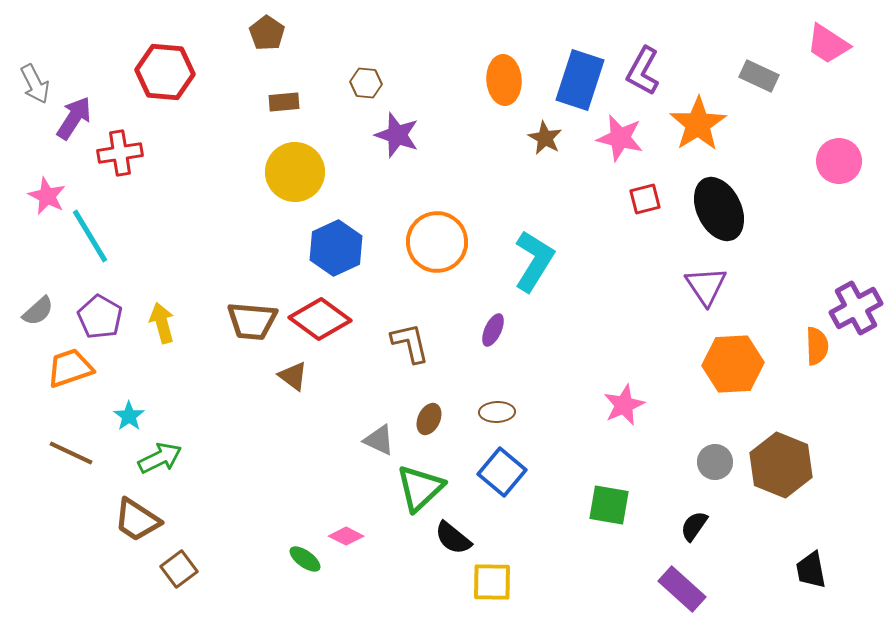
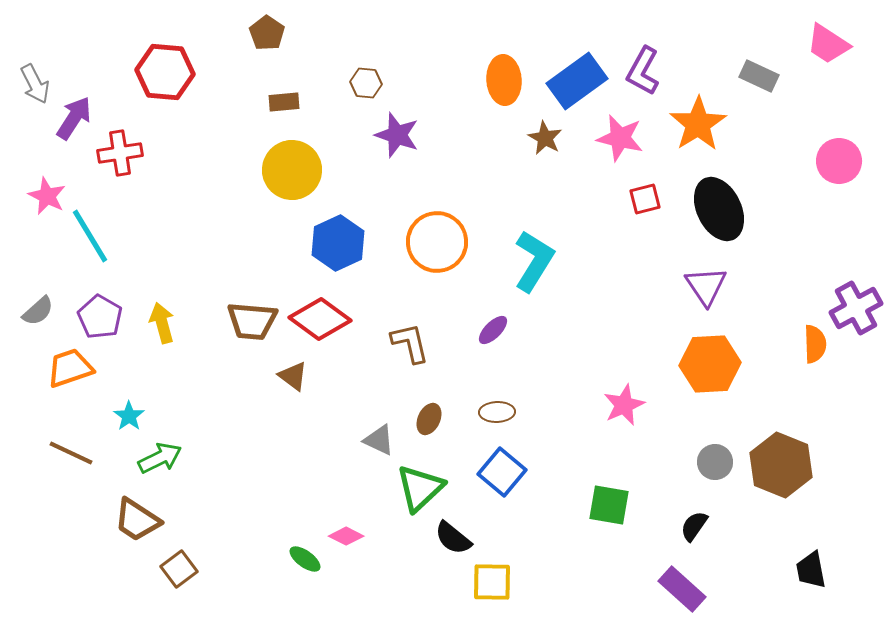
blue rectangle at (580, 80): moved 3 px left, 1 px down; rotated 36 degrees clockwise
yellow circle at (295, 172): moved 3 px left, 2 px up
blue hexagon at (336, 248): moved 2 px right, 5 px up
purple ellipse at (493, 330): rotated 20 degrees clockwise
orange semicircle at (817, 346): moved 2 px left, 2 px up
orange hexagon at (733, 364): moved 23 px left
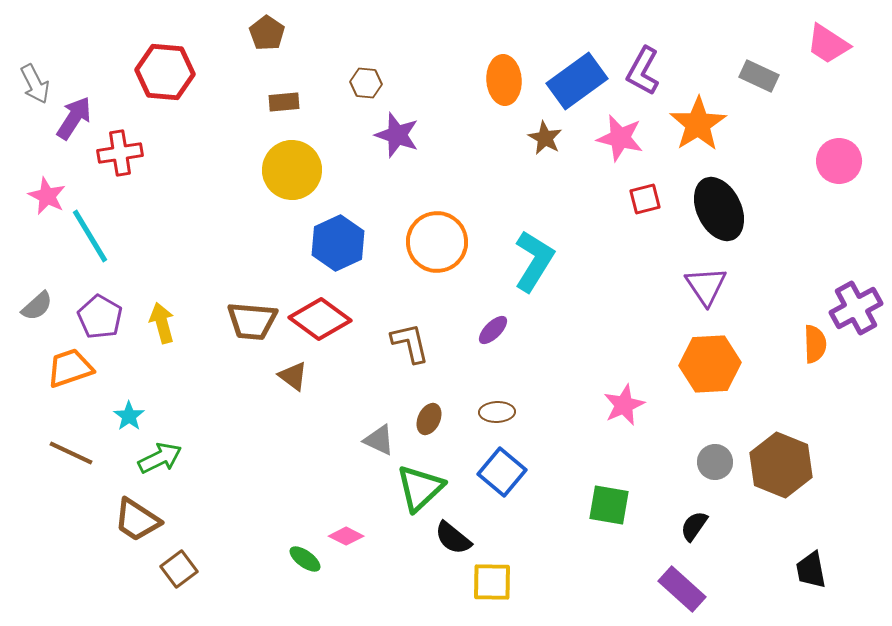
gray semicircle at (38, 311): moved 1 px left, 5 px up
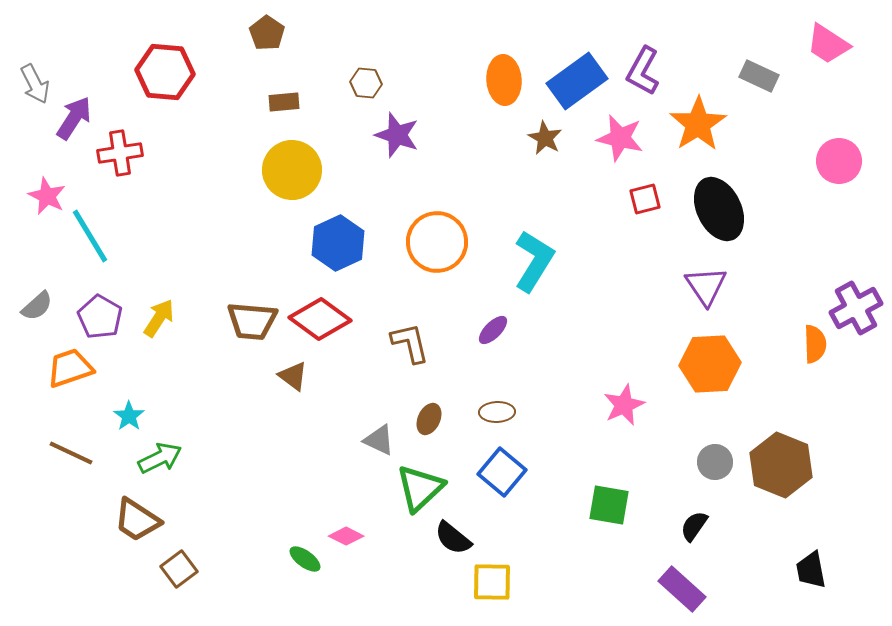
yellow arrow at (162, 323): moved 3 px left, 5 px up; rotated 48 degrees clockwise
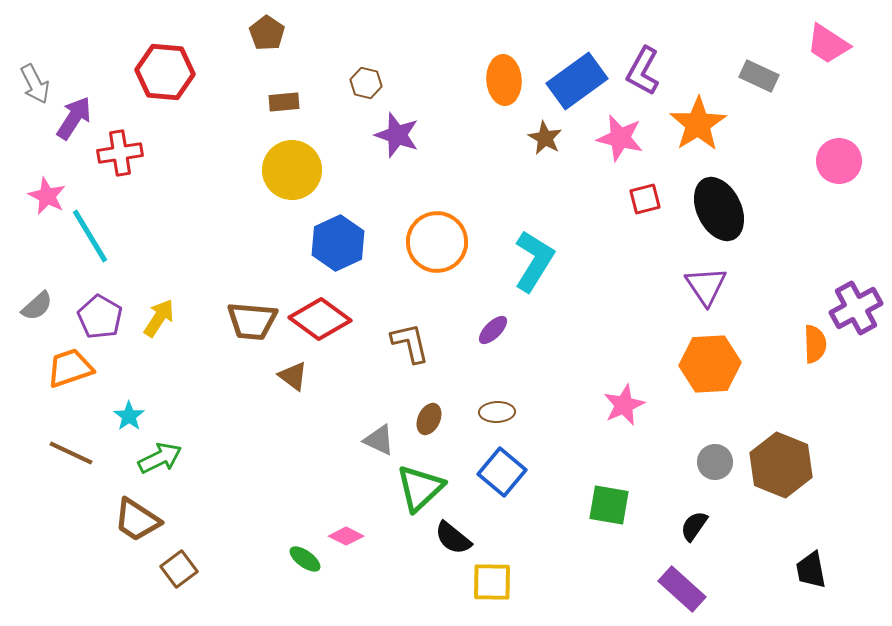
brown hexagon at (366, 83): rotated 8 degrees clockwise
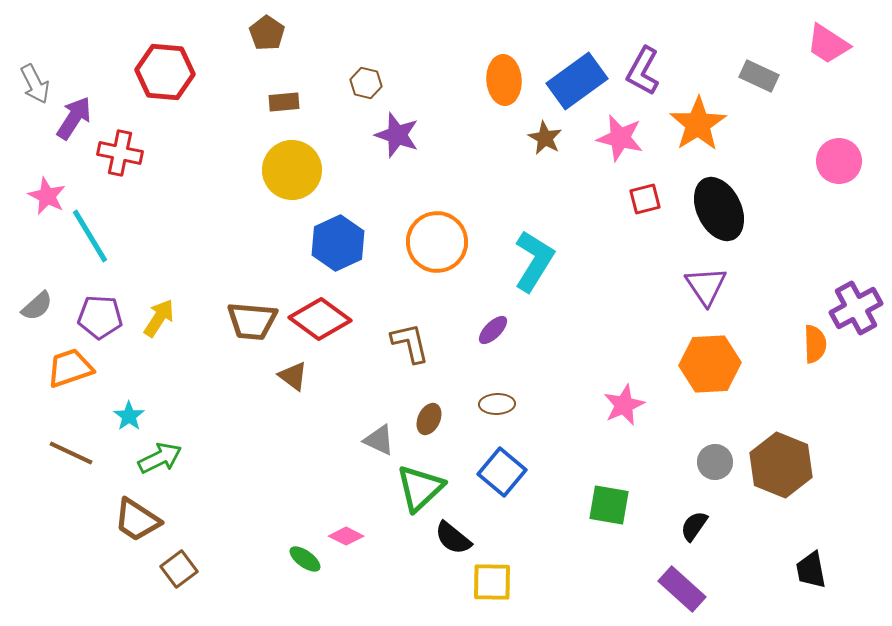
red cross at (120, 153): rotated 21 degrees clockwise
purple pentagon at (100, 317): rotated 27 degrees counterclockwise
brown ellipse at (497, 412): moved 8 px up
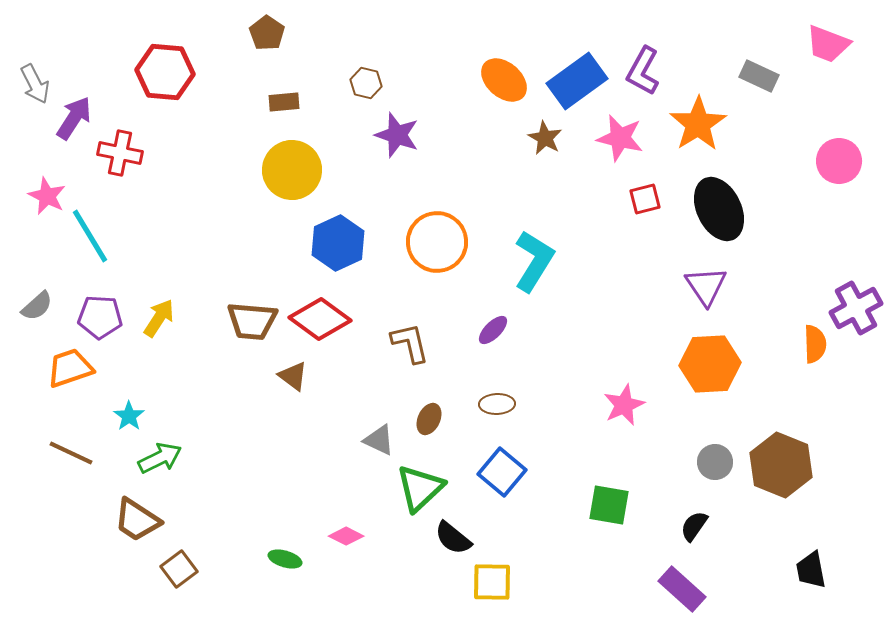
pink trapezoid at (828, 44): rotated 12 degrees counterclockwise
orange ellipse at (504, 80): rotated 45 degrees counterclockwise
green ellipse at (305, 559): moved 20 px left; rotated 20 degrees counterclockwise
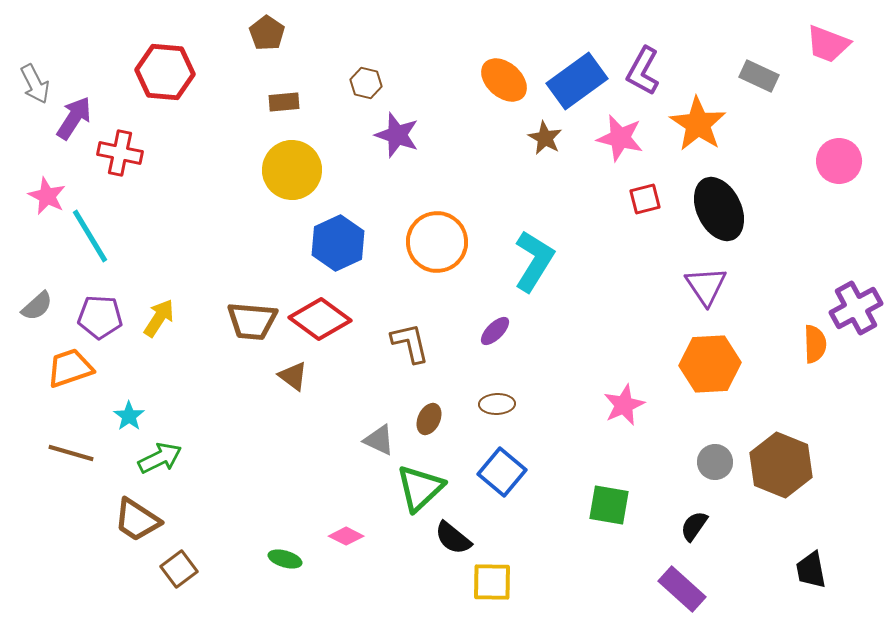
orange star at (698, 124): rotated 6 degrees counterclockwise
purple ellipse at (493, 330): moved 2 px right, 1 px down
brown line at (71, 453): rotated 9 degrees counterclockwise
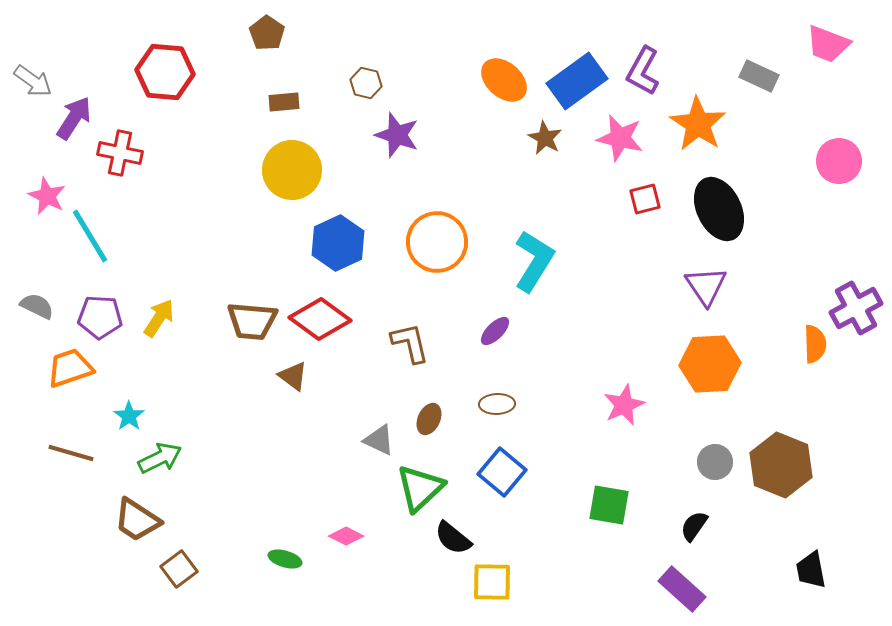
gray arrow at (35, 84): moved 2 px left, 3 px up; rotated 27 degrees counterclockwise
gray semicircle at (37, 306): rotated 112 degrees counterclockwise
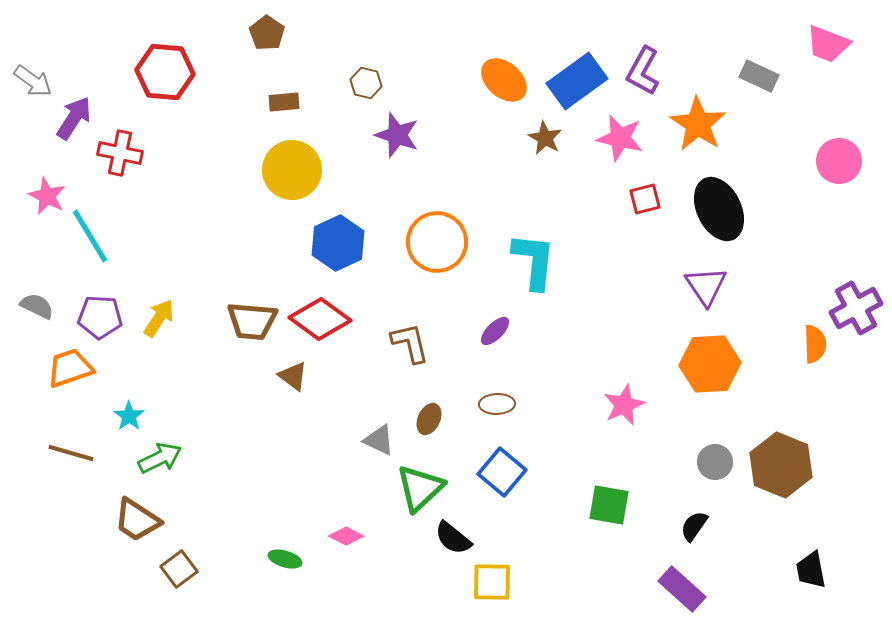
cyan L-shape at (534, 261): rotated 26 degrees counterclockwise
